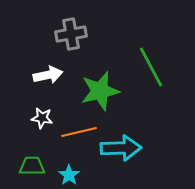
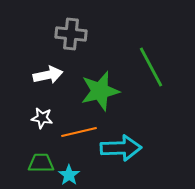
gray cross: rotated 16 degrees clockwise
green trapezoid: moved 9 px right, 3 px up
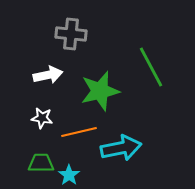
cyan arrow: rotated 9 degrees counterclockwise
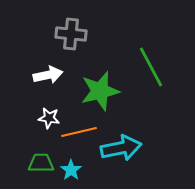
white star: moved 7 px right
cyan star: moved 2 px right, 5 px up
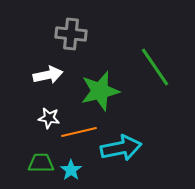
green line: moved 4 px right; rotated 6 degrees counterclockwise
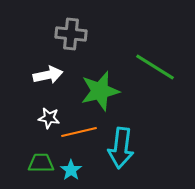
green line: rotated 24 degrees counterclockwise
cyan arrow: rotated 108 degrees clockwise
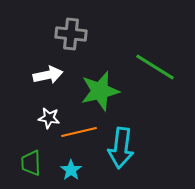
green trapezoid: moved 10 px left; rotated 92 degrees counterclockwise
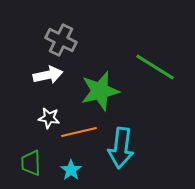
gray cross: moved 10 px left, 6 px down; rotated 20 degrees clockwise
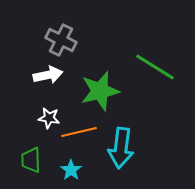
green trapezoid: moved 3 px up
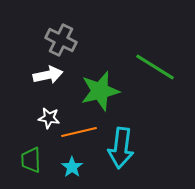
cyan star: moved 1 px right, 3 px up
